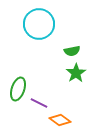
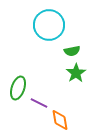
cyan circle: moved 10 px right, 1 px down
green ellipse: moved 1 px up
orange diamond: rotated 45 degrees clockwise
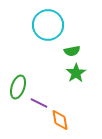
cyan circle: moved 1 px left
green ellipse: moved 1 px up
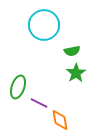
cyan circle: moved 4 px left
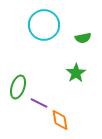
green semicircle: moved 11 px right, 13 px up
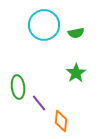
green semicircle: moved 7 px left, 5 px up
green ellipse: rotated 25 degrees counterclockwise
purple line: rotated 24 degrees clockwise
orange diamond: moved 1 px right, 1 px down; rotated 15 degrees clockwise
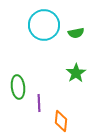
purple line: rotated 36 degrees clockwise
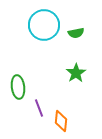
purple line: moved 5 px down; rotated 18 degrees counterclockwise
